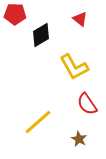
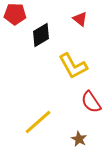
yellow L-shape: moved 1 px left, 1 px up
red semicircle: moved 4 px right, 2 px up
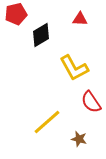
red pentagon: moved 1 px right; rotated 15 degrees counterclockwise
red triangle: rotated 35 degrees counterclockwise
yellow L-shape: moved 1 px right, 2 px down
yellow line: moved 9 px right
brown star: rotated 14 degrees counterclockwise
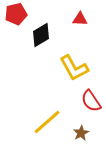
red semicircle: moved 1 px up
brown star: moved 2 px right, 6 px up; rotated 28 degrees clockwise
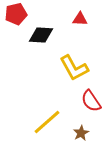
black diamond: rotated 35 degrees clockwise
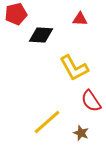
brown star: rotated 21 degrees counterclockwise
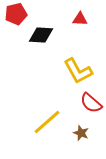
yellow L-shape: moved 4 px right, 3 px down
red semicircle: moved 2 px down; rotated 15 degrees counterclockwise
